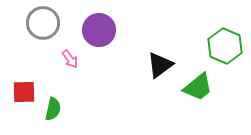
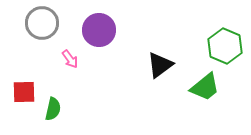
gray circle: moved 1 px left
green trapezoid: moved 7 px right
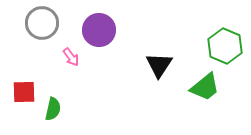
pink arrow: moved 1 px right, 2 px up
black triangle: moved 1 px left; rotated 20 degrees counterclockwise
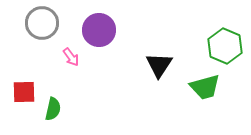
green trapezoid: rotated 24 degrees clockwise
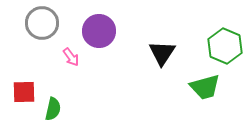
purple circle: moved 1 px down
black triangle: moved 3 px right, 12 px up
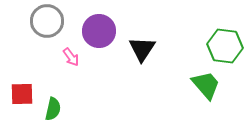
gray circle: moved 5 px right, 2 px up
green hexagon: rotated 16 degrees counterclockwise
black triangle: moved 20 px left, 4 px up
green trapezoid: moved 1 px right, 2 px up; rotated 116 degrees counterclockwise
red square: moved 2 px left, 2 px down
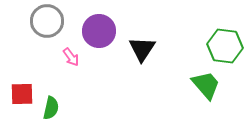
green semicircle: moved 2 px left, 1 px up
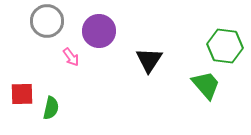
black triangle: moved 7 px right, 11 px down
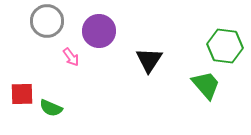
green semicircle: rotated 100 degrees clockwise
